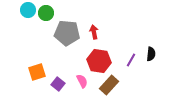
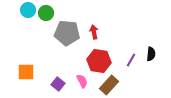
orange square: moved 11 px left; rotated 18 degrees clockwise
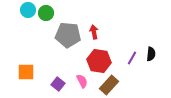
gray pentagon: moved 1 px right, 2 px down
purple line: moved 1 px right, 2 px up
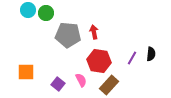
pink semicircle: moved 1 px left, 1 px up
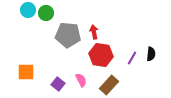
red hexagon: moved 2 px right, 6 px up
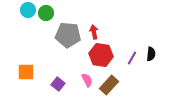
pink semicircle: moved 6 px right
